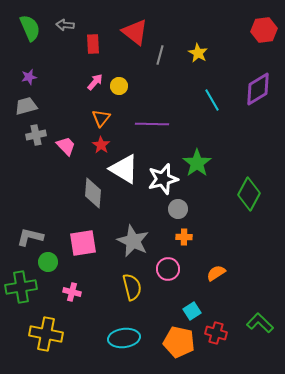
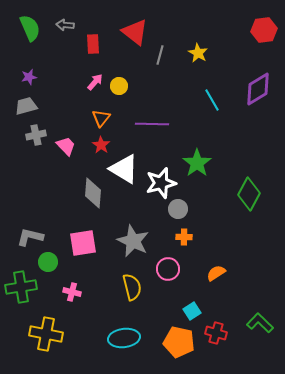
white star: moved 2 px left, 4 px down
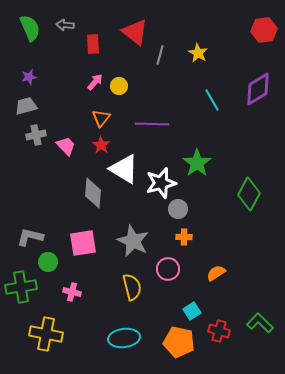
red cross: moved 3 px right, 2 px up
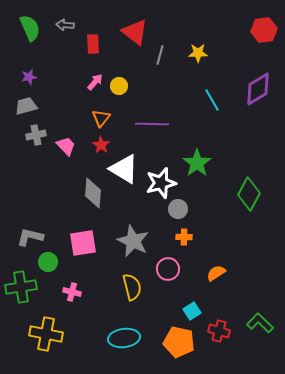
yellow star: rotated 30 degrees counterclockwise
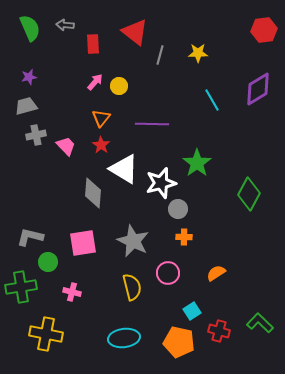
pink circle: moved 4 px down
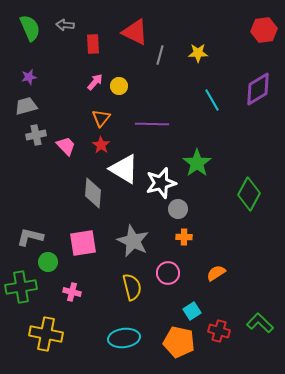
red triangle: rotated 12 degrees counterclockwise
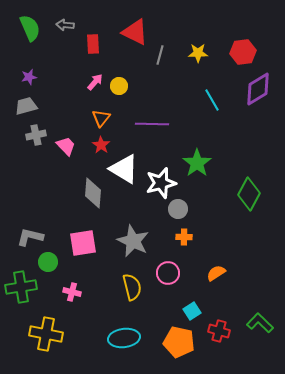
red hexagon: moved 21 px left, 22 px down
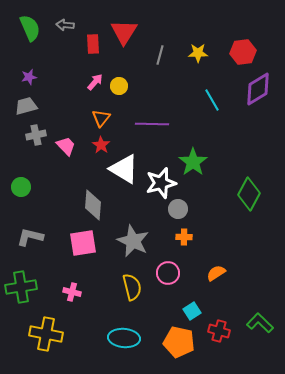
red triangle: moved 11 px left; rotated 36 degrees clockwise
green star: moved 4 px left, 1 px up
gray diamond: moved 12 px down
green circle: moved 27 px left, 75 px up
cyan ellipse: rotated 12 degrees clockwise
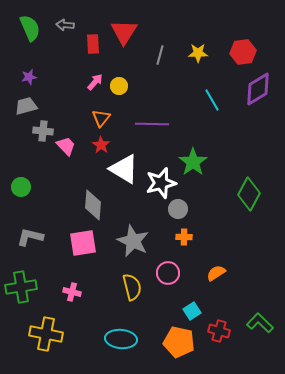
gray cross: moved 7 px right, 4 px up; rotated 18 degrees clockwise
cyan ellipse: moved 3 px left, 1 px down
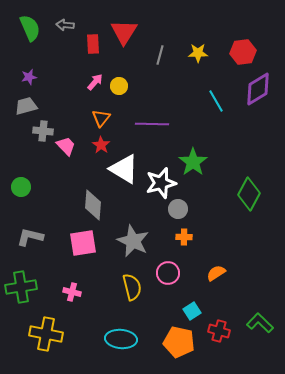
cyan line: moved 4 px right, 1 px down
